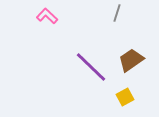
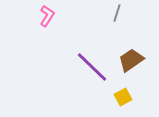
pink L-shape: rotated 80 degrees clockwise
purple line: moved 1 px right
yellow square: moved 2 px left
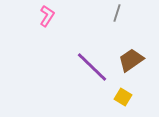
yellow square: rotated 30 degrees counterclockwise
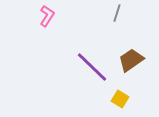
yellow square: moved 3 px left, 2 px down
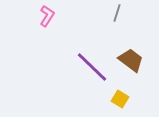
brown trapezoid: rotated 72 degrees clockwise
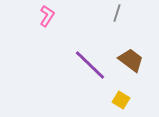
purple line: moved 2 px left, 2 px up
yellow square: moved 1 px right, 1 px down
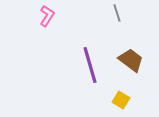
gray line: rotated 36 degrees counterclockwise
purple line: rotated 30 degrees clockwise
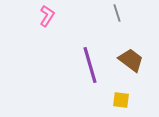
yellow square: rotated 24 degrees counterclockwise
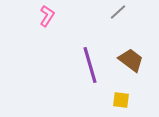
gray line: moved 1 px right, 1 px up; rotated 66 degrees clockwise
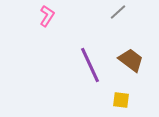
purple line: rotated 9 degrees counterclockwise
